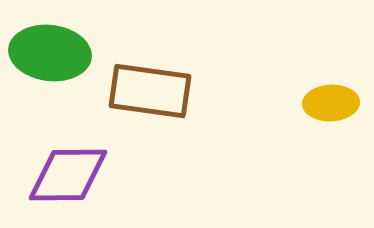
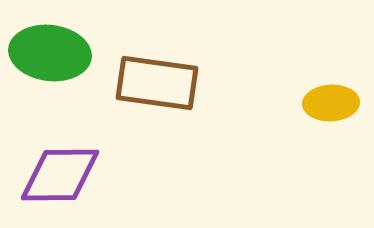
brown rectangle: moved 7 px right, 8 px up
purple diamond: moved 8 px left
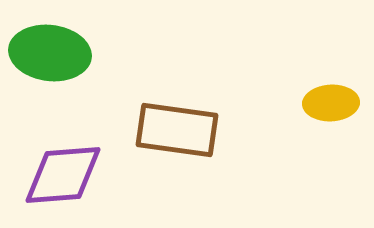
brown rectangle: moved 20 px right, 47 px down
purple diamond: moved 3 px right; rotated 4 degrees counterclockwise
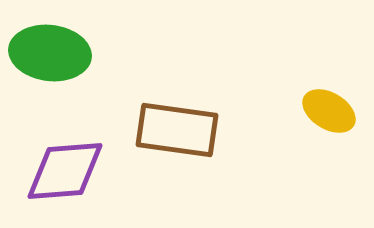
yellow ellipse: moved 2 px left, 8 px down; rotated 34 degrees clockwise
purple diamond: moved 2 px right, 4 px up
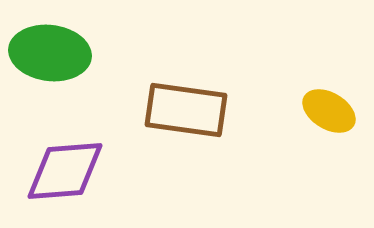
brown rectangle: moved 9 px right, 20 px up
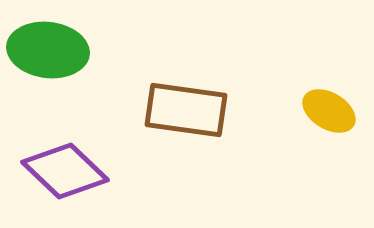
green ellipse: moved 2 px left, 3 px up
purple diamond: rotated 48 degrees clockwise
